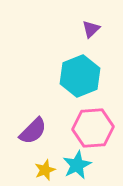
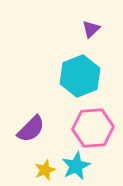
purple semicircle: moved 2 px left, 2 px up
cyan star: moved 1 px left, 1 px down
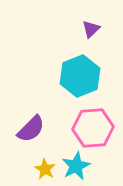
yellow star: moved 1 px up; rotated 20 degrees counterclockwise
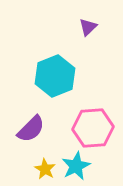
purple triangle: moved 3 px left, 2 px up
cyan hexagon: moved 25 px left
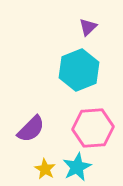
cyan hexagon: moved 24 px right, 6 px up
cyan star: moved 1 px right, 1 px down
